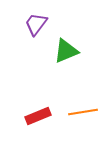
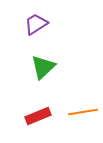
purple trapezoid: rotated 20 degrees clockwise
green triangle: moved 23 px left, 16 px down; rotated 20 degrees counterclockwise
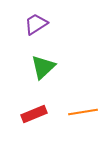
red rectangle: moved 4 px left, 2 px up
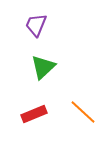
purple trapezoid: moved 1 px down; rotated 35 degrees counterclockwise
orange line: rotated 52 degrees clockwise
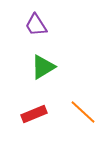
purple trapezoid: rotated 55 degrees counterclockwise
green triangle: rotated 12 degrees clockwise
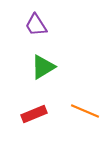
orange line: moved 2 px right, 1 px up; rotated 20 degrees counterclockwise
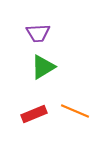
purple trapezoid: moved 2 px right, 8 px down; rotated 60 degrees counterclockwise
orange line: moved 10 px left
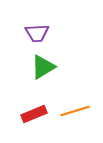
purple trapezoid: moved 1 px left
orange line: rotated 40 degrees counterclockwise
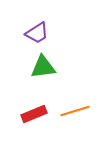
purple trapezoid: rotated 30 degrees counterclockwise
green triangle: rotated 24 degrees clockwise
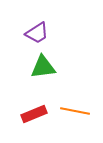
orange line: rotated 28 degrees clockwise
